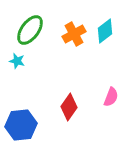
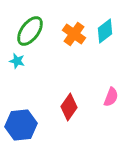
green ellipse: moved 1 px down
orange cross: rotated 25 degrees counterclockwise
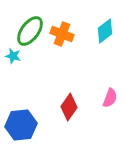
orange cross: moved 12 px left; rotated 15 degrees counterclockwise
cyan star: moved 4 px left, 5 px up
pink semicircle: moved 1 px left, 1 px down
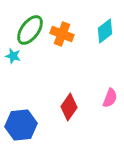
green ellipse: moved 1 px up
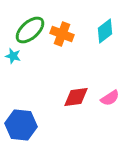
green ellipse: rotated 12 degrees clockwise
pink semicircle: rotated 36 degrees clockwise
red diamond: moved 7 px right, 10 px up; rotated 48 degrees clockwise
blue hexagon: rotated 12 degrees clockwise
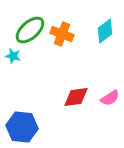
blue hexagon: moved 1 px right, 2 px down
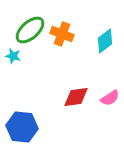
cyan diamond: moved 10 px down
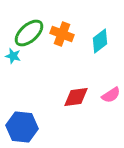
green ellipse: moved 1 px left, 3 px down
cyan diamond: moved 5 px left
pink semicircle: moved 1 px right, 3 px up
